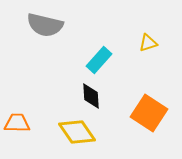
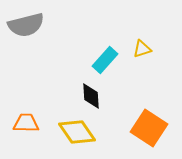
gray semicircle: moved 19 px left; rotated 27 degrees counterclockwise
yellow triangle: moved 6 px left, 6 px down
cyan rectangle: moved 6 px right
orange square: moved 15 px down
orange trapezoid: moved 9 px right
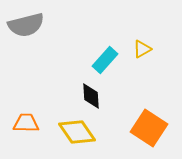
yellow triangle: rotated 12 degrees counterclockwise
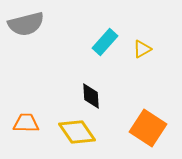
gray semicircle: moved 1 px up
cyan rectangle: moved 18 px up
orange square: moved 1 px left
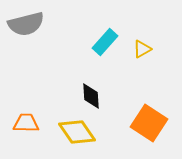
orange square: moved 1 px right, 5 px up
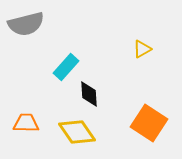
cyan rectangle: moved 39 px left, 25 px down
black diamond: moved 2 px left, 2 px up
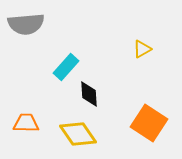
gray semicircle: rotated 9 degrees clockwise
yellow diamond: moved 1 px right, 2 px down
